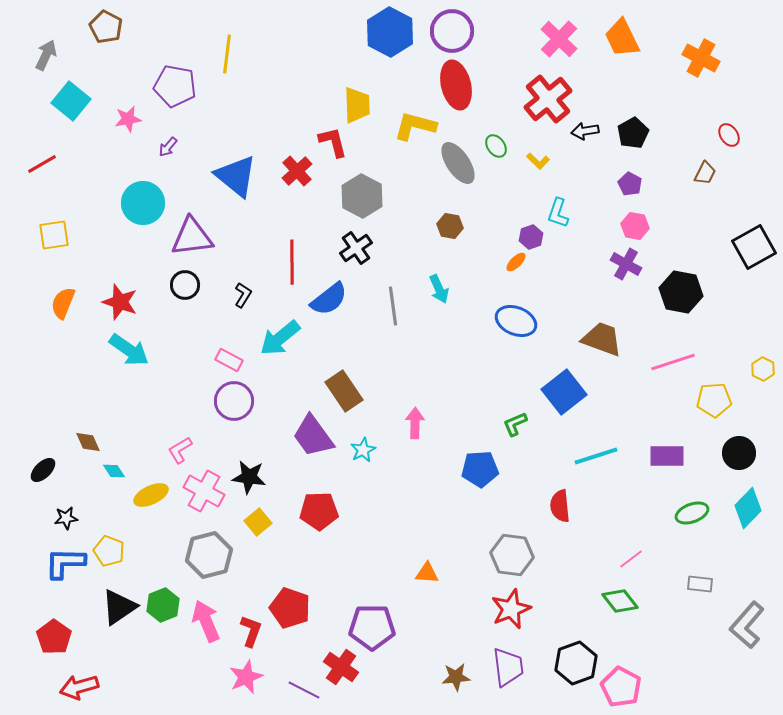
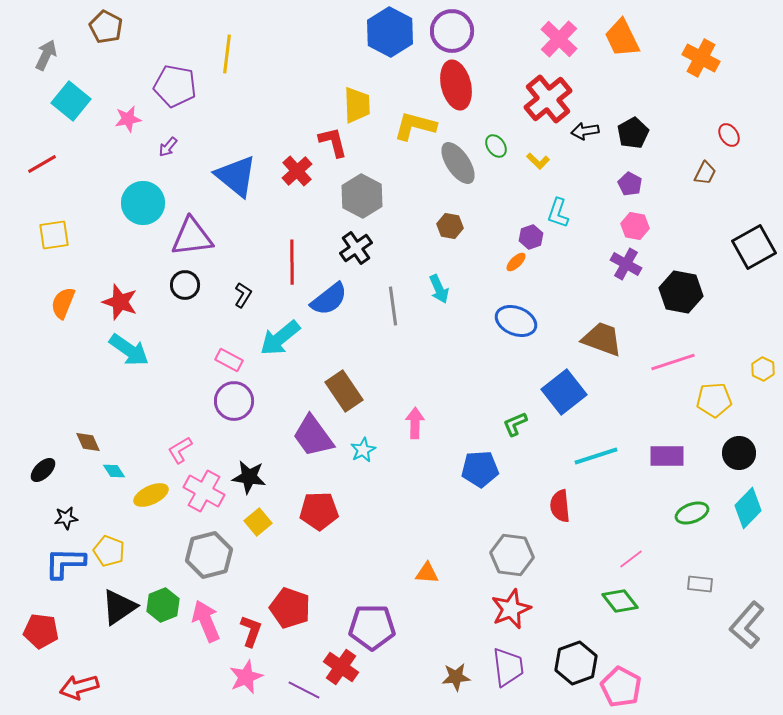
red pentagon at (54, 637): moved 13 px left, 6 px up; rotated 28 degrees counterclockwise
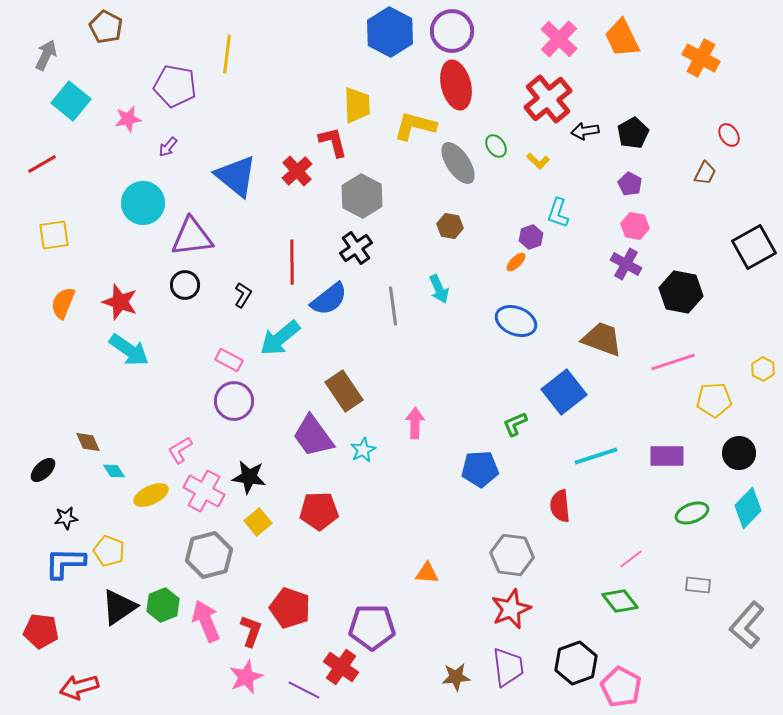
gray rectangle at (700, 584): moved 2 px left, 1 px down
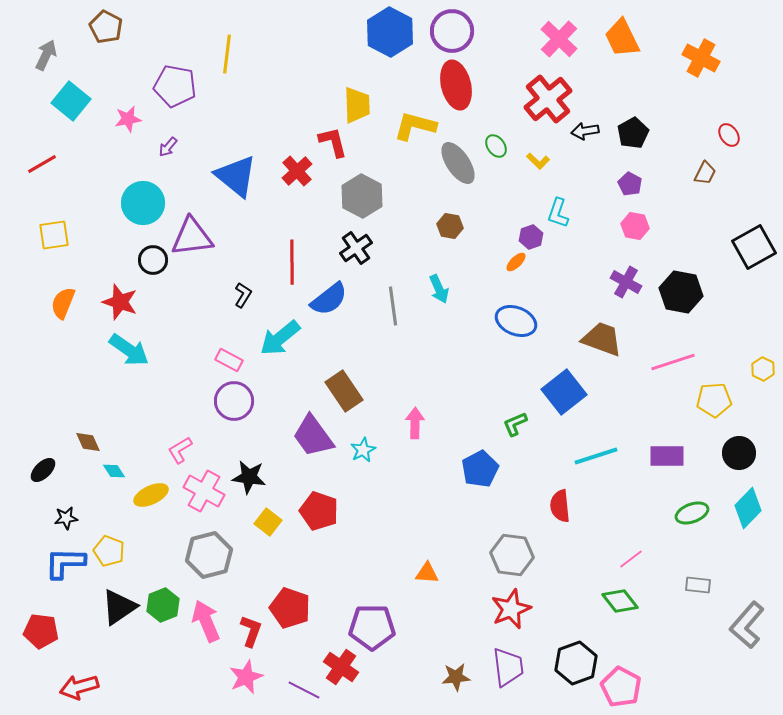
purple cross at (626, 264): moved 18 px down
black circle at (185, 285): moved 32 px left, 25 px up
blue pentagon at (480, 469): rotated 24 degrees counterclockwise
red pentagon at (319, 511): rotated 21 degrees clockwise
yellow square at (258, 522): moved 10 px right; rotated 12 degrees counterclockwise
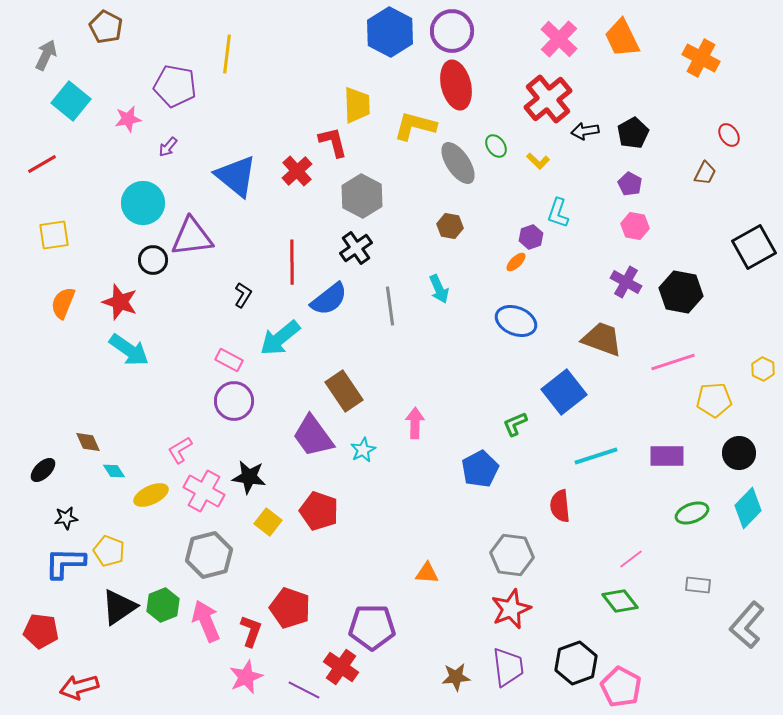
gray line at (393, 306): moved 3 px left
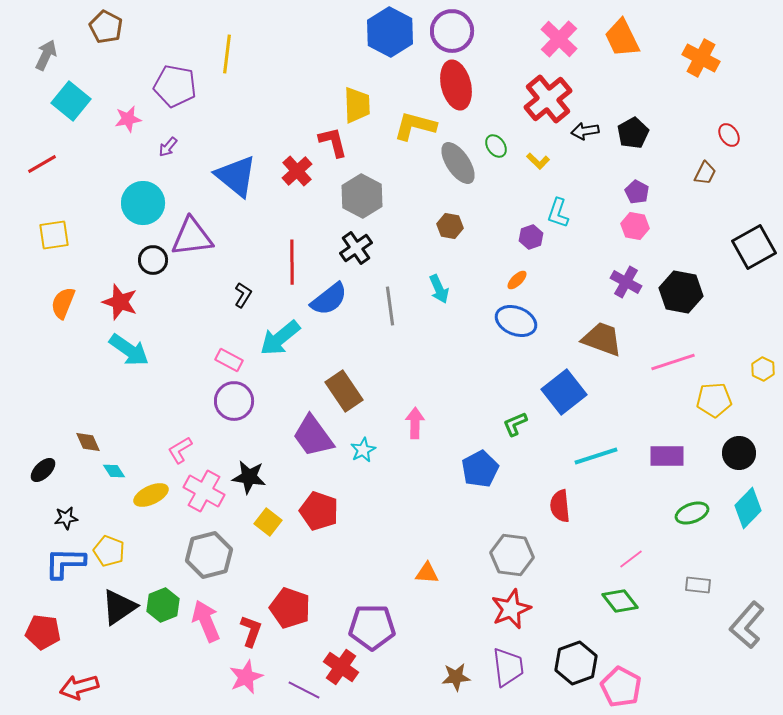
purple pentagon at (630, 184): moved 7 px right, 8 px down
orange ellipse at (516, 262): moved 1 px right, 18 px down
red pentagon at (41, 631): moved 2 px right, 1 px down
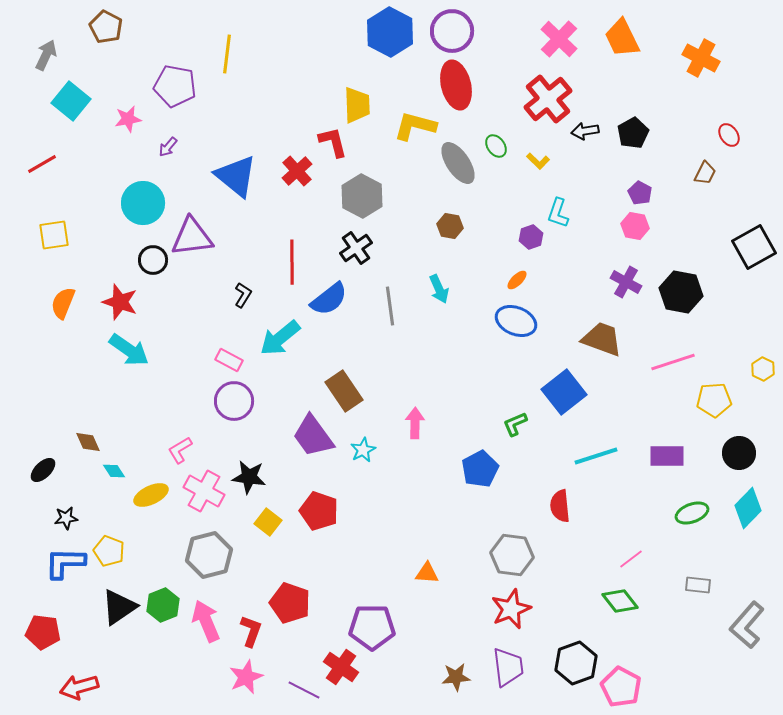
purple pentagon at (637, 192): moved 3 px right, 1 px down
red pentagon at (290, 608): moved 5 px up
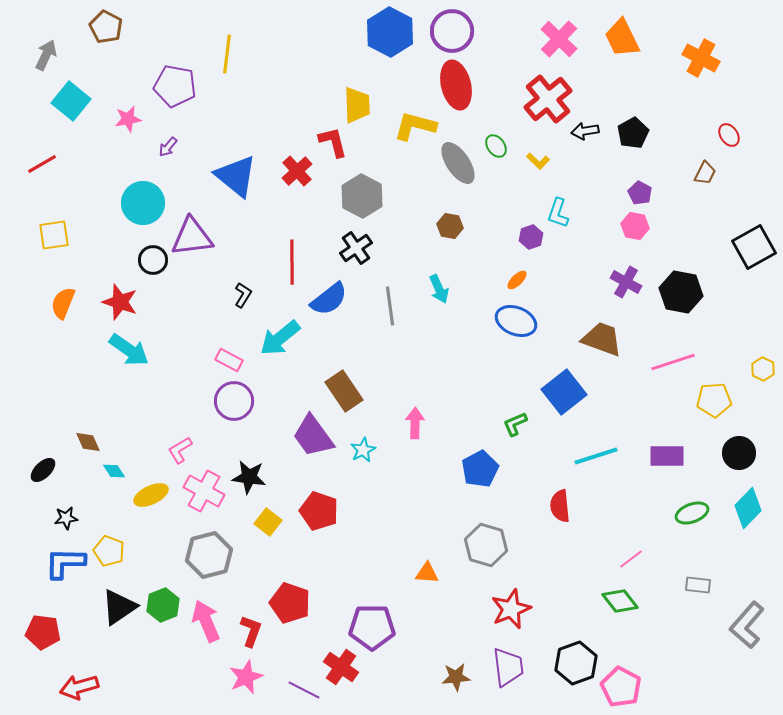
gray hexagon at (512, 555): moved 26 px left, 10 px up; rotated 9 degrees clockwise
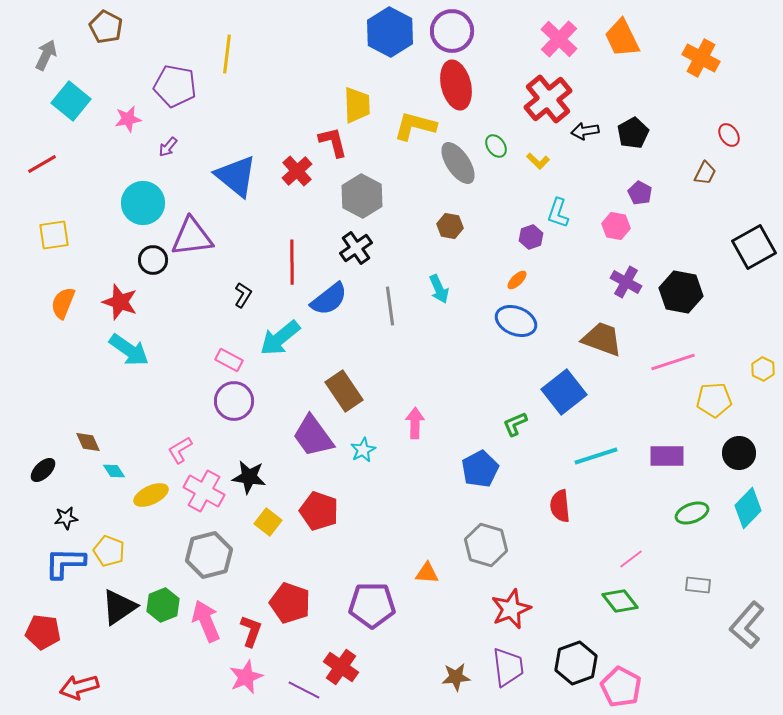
pink hexagon at (635, 226): moved 19 px left
purple pentagon at (372, 627): moved 22 px up
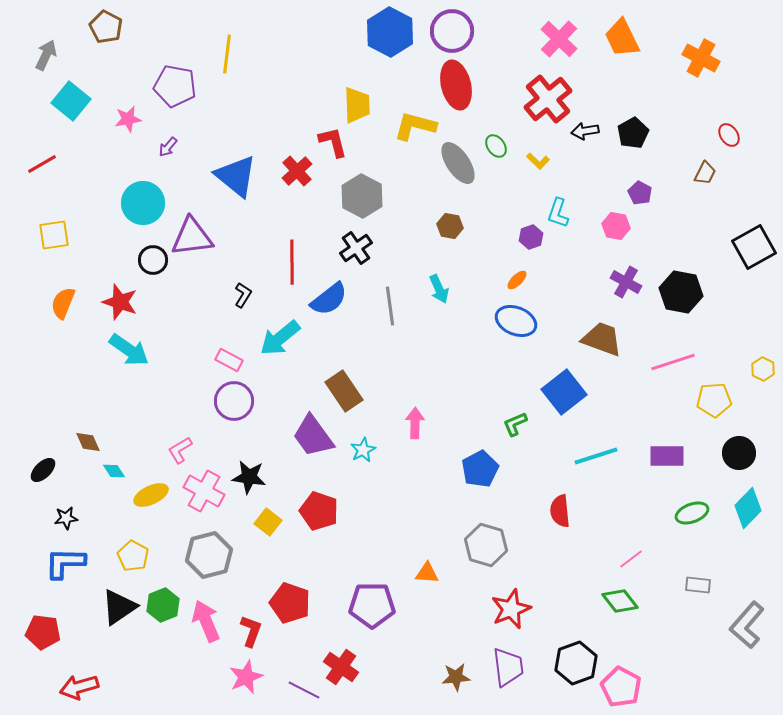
red semicircle at (560, 506): moved 5 px down
yellow pentagon at (109, 551): moved 24 px right, 5 px down; rotated 8 degrees clockwise
